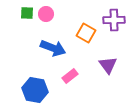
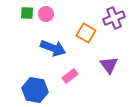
purple cross: moved 2 px up; rotated 20 degrees counterclockwise
purple triangle: moved 1 px right
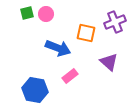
green square: rotated 16 degrees counterclockwise
purple cross: moved 1 px right, 4 px down
orange square: rotated 18 degrees counterclockwise
blue arrow: moved 5 px right
purple triangle: moved 3 px up; rotated 12 degrees counterclockwise
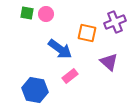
green square: rotated 24 degrees clockwise
orange square: moved 1 px right
blue arrow: moved 2 px right, 1 px down; rotated 15 degrees clockwise
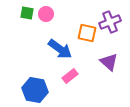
purple cross: moved 5 px left
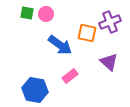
blue arrow: moved 4 px up
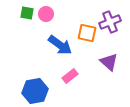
blue hexagon: moved 1 px down; rotated 20 degrees counterclockwise
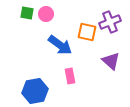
orange square: moved 1 px up
purple triangle: moved 2 px right, 1 px up
pink rectangle: rotated 63 degrees counterclockwise
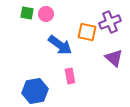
purple triangle: moved 3 px right, 3 px up
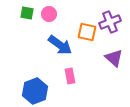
pink circle: moved 3 px right
blue hexagon: rotated 10 degrees counterclockwise
